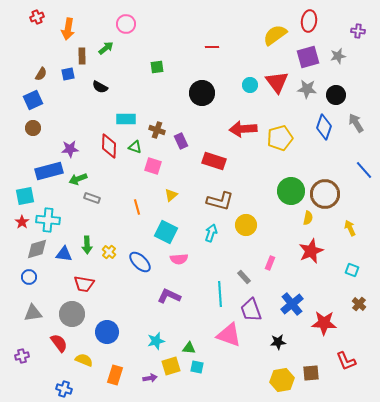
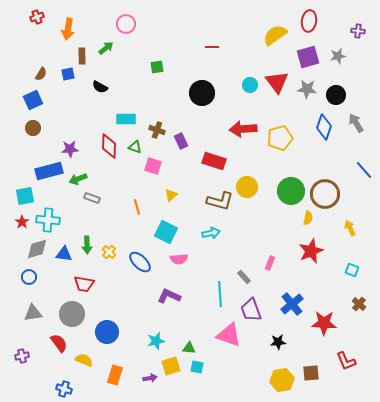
yellow circle at (246, 225): moved 1 px right, 38 px up
cyan arrow at (211, 233): rotated 60 degrees clockwise
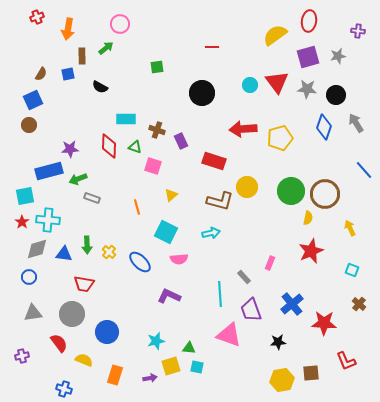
pink circle at (126, 24): moved 6 px left
brown circle at (33, 128): moved 4 px left, 3 px up
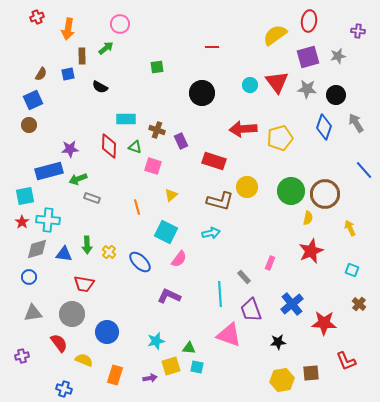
pink semicircle at (179, 259): rotated 48 degrees counterclockwise
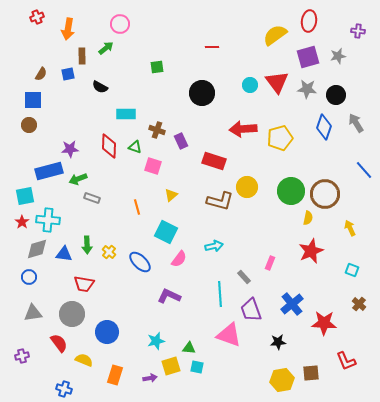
blue square at (33, 100): rotated 24 degrees clockwise
cyan rectangle at (126, 119): moved 5 px up
cyan arrow at (211, 233): moved 3 px right, 13 px down
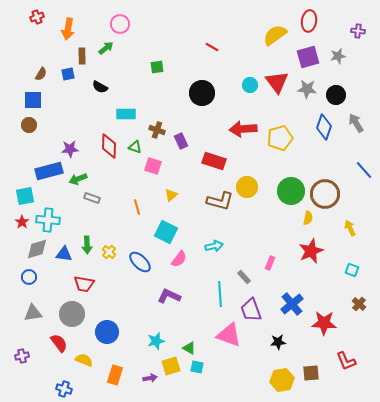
red line at (212, 47): rotated 32 degrees clockwise
green triangle at (189, 348): rotated 24 degrees clockwise
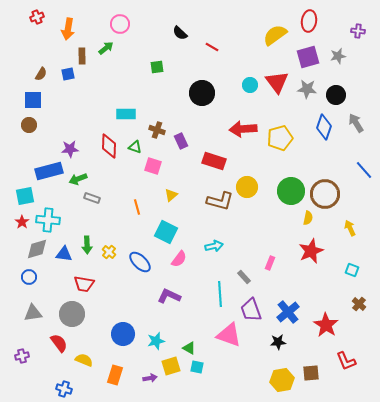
black semicircle at (100, 87): moved 80 px right, 54 px up; rotated 14 degrees clockwise
blue cross at (292, 304): moved 4 px left, 8 px down
red star at (324, 323): moved 2 px right, 2 px down; rotated 30 degrees clockwise
blue circle at (107, 332): moved 16 px right, 2 px down
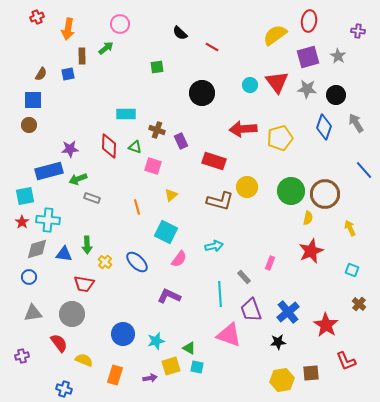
gray star at (338, 56): rotated 28 degrees counterclockwise
yellow cross at (109, 252): moved 4 px left, 10 px down
blue ellipse at (140, 262): moved 3 px left
